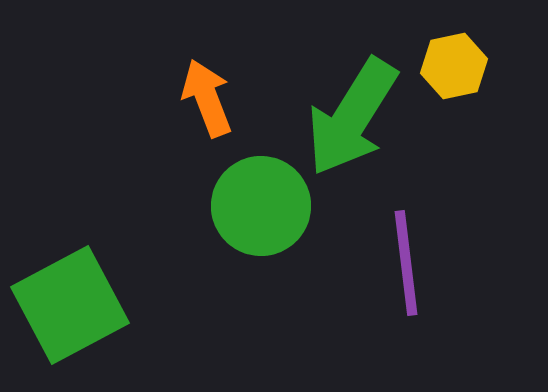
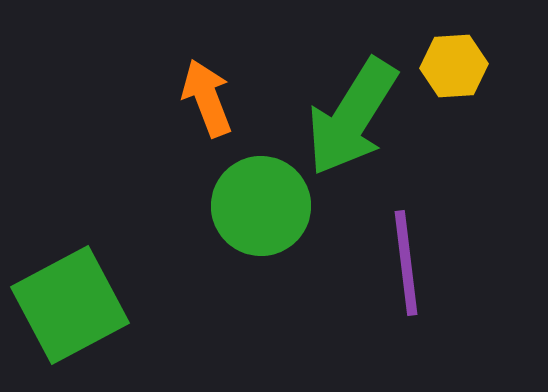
yellow hexagon: rotated 8 degrees clockwise
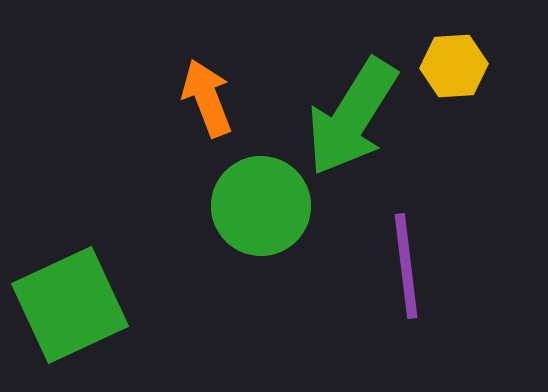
purple line: moved 3 px down
green square: rotated 3 degrees clockwise
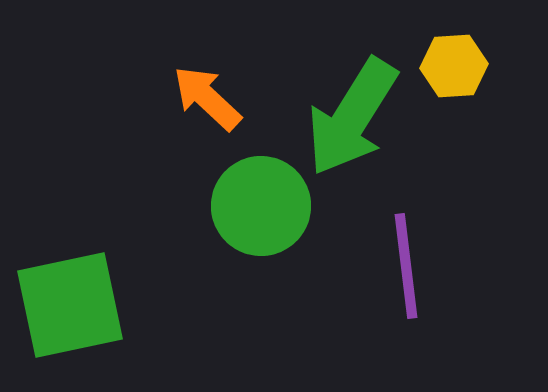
orange arrow: rotated 26 degrees counterclockwise
green square: rotated 13 degrees clockwise
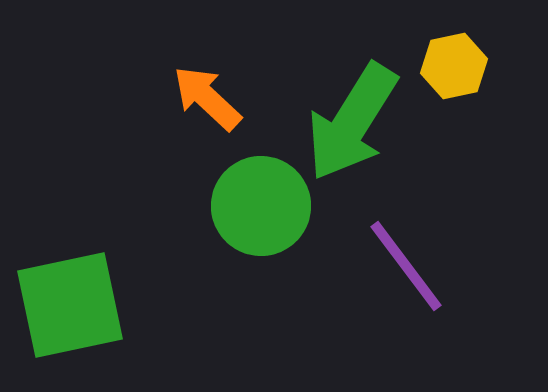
yellow hexagon: rotated 8 degrees counterclockwise
green arrow: moved 5 px down
purple line: rotated 30 degrees counterclockwise
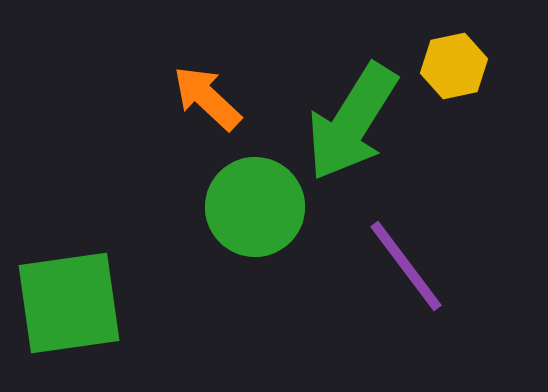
green circle: moved 6 px left, 1 px down
green square: moved 1 px left, 2 px up; rotated 4 degrees clockwise
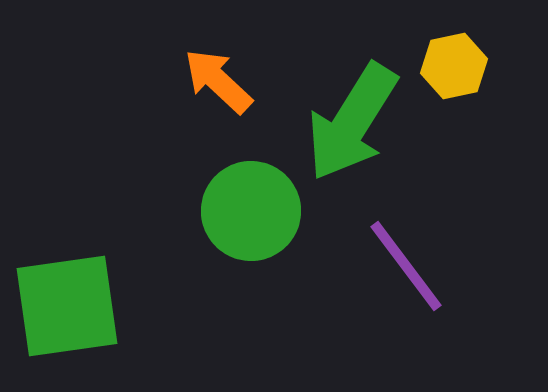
orange arrow: moved 11 px right, 17 px up
green circle: moved 4 px left, 4 px down
green square: moved 2 px left, 3 px down
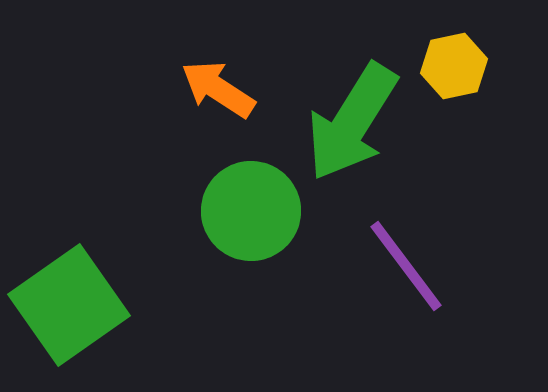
orange arrow: moved 8 px down; rotated 10 degrees counterclockwise
green square: moved 2 px right, 1 px up; rotated 27 degrees counterclockwise
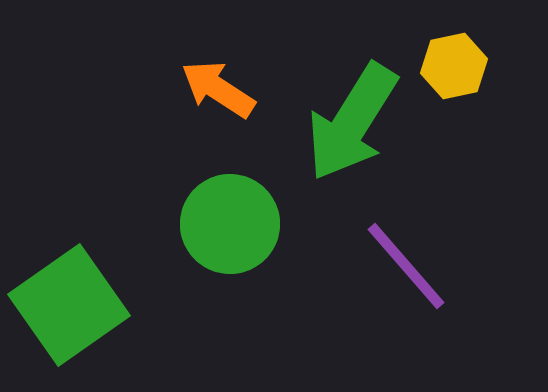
green circle: moved 21 px left, 13 px down
purple line: rotated 4 degrees counterclockwise
